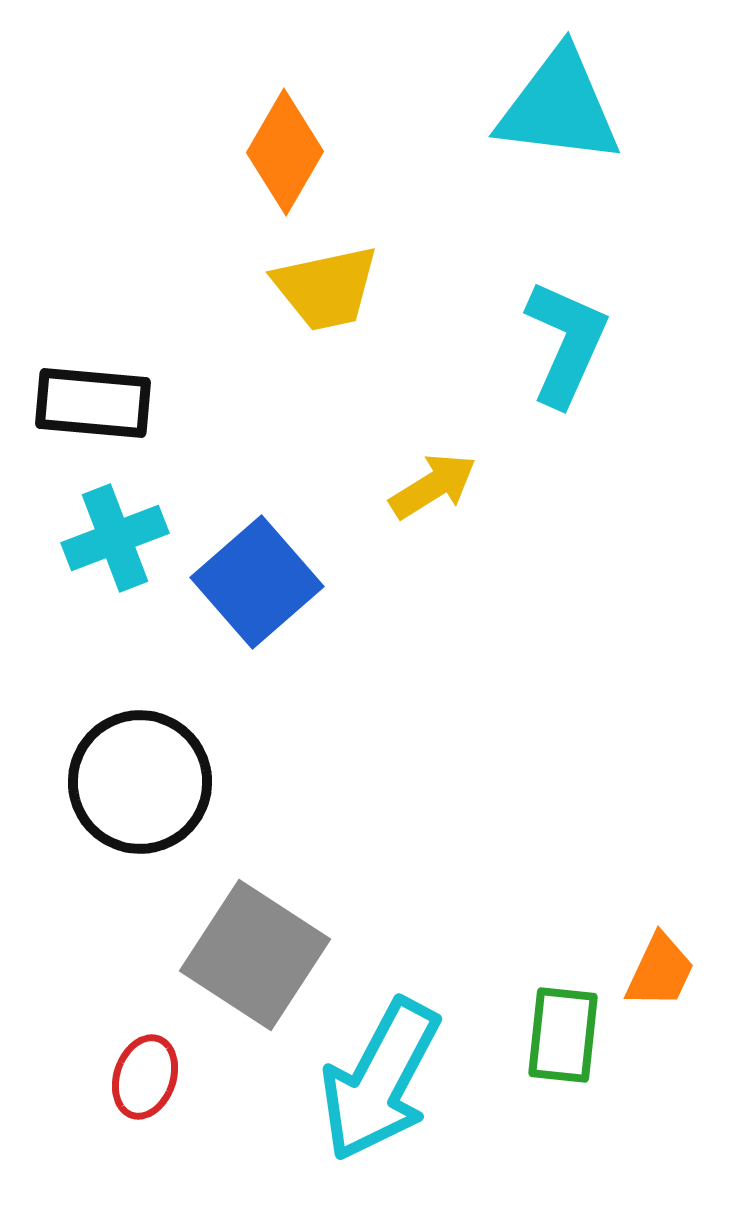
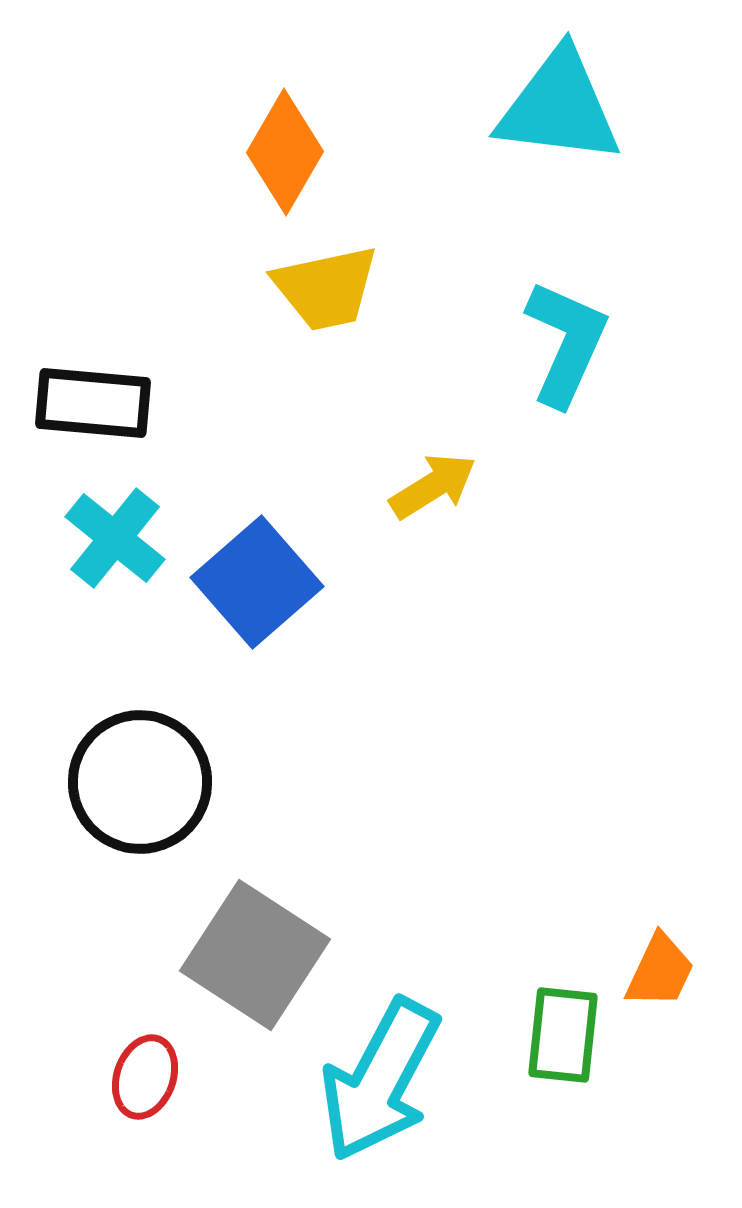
cyan cross: rotated 30 degrees counterclockwise
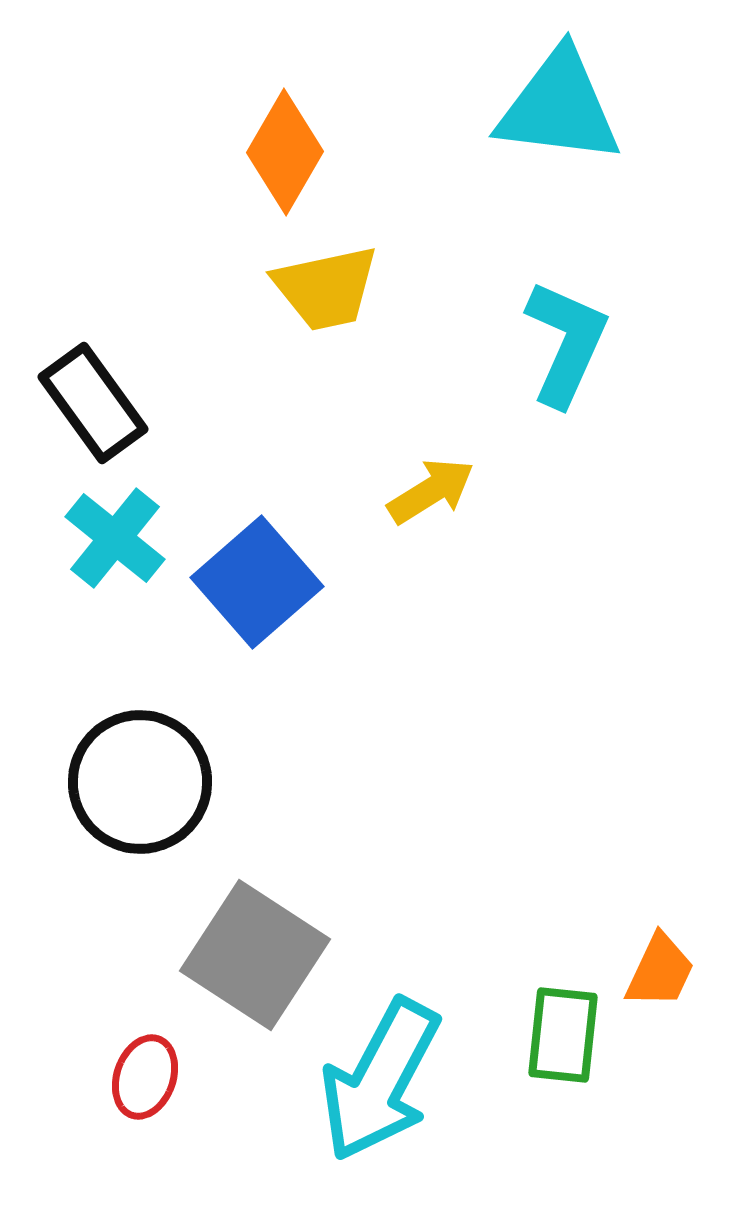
black rectangle: rotated 49 degrees clockwise
yellow arrow: moved 2 px left, 5 px down
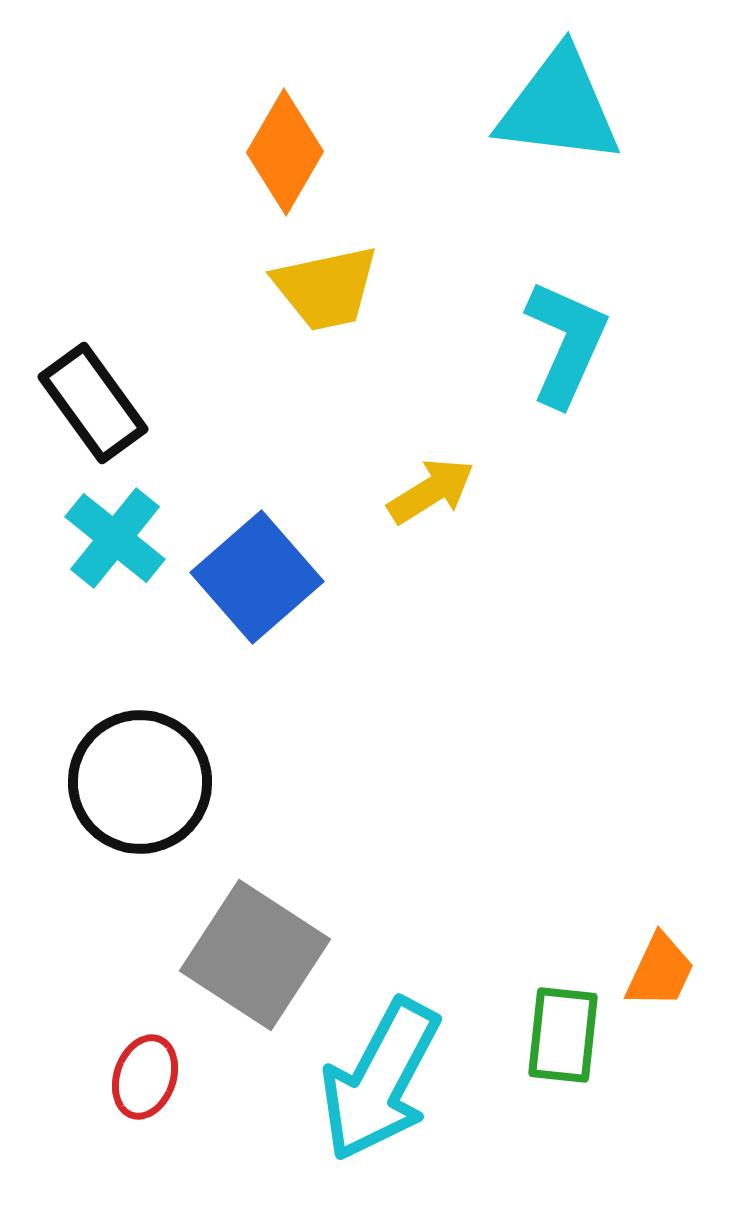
blue square: moved 5 px up
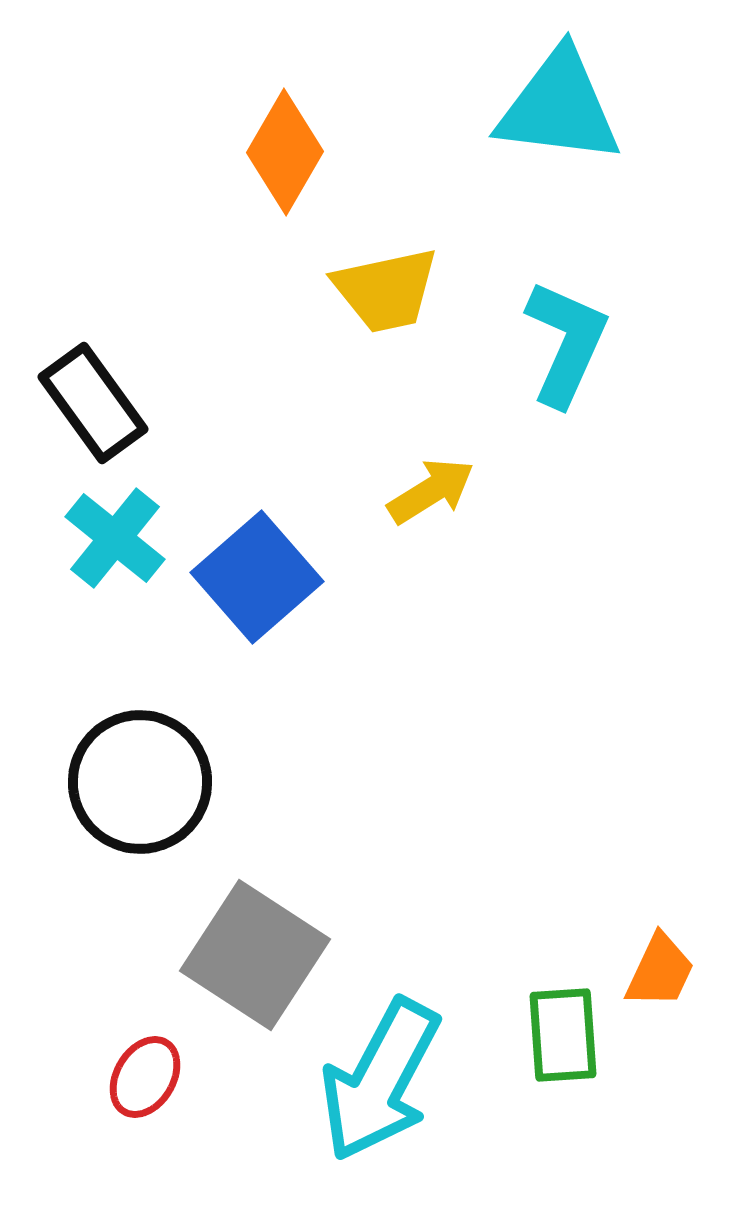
yellow trapezoid: moved 60 px right, 2 px down
green rectangle: rotated 10 degrees counterclockwise
red ellipse: rotated 12 degrees clockwise
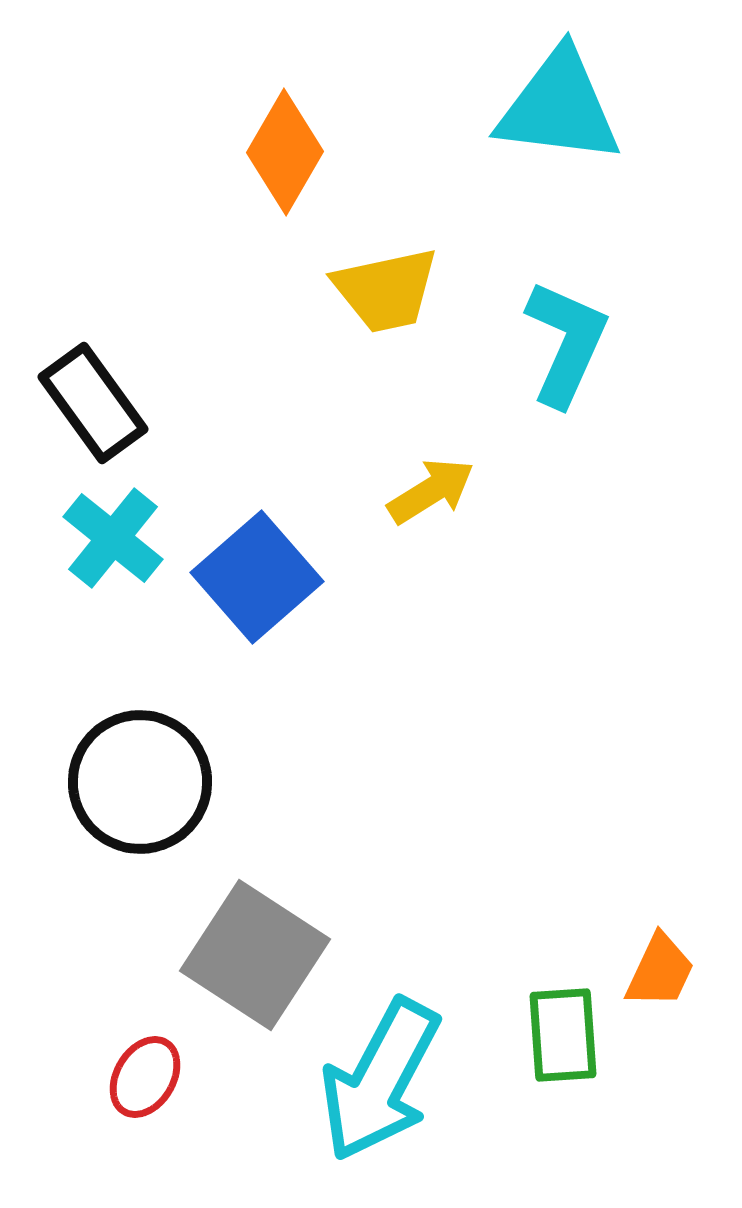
cyan cross: moved 2 px left
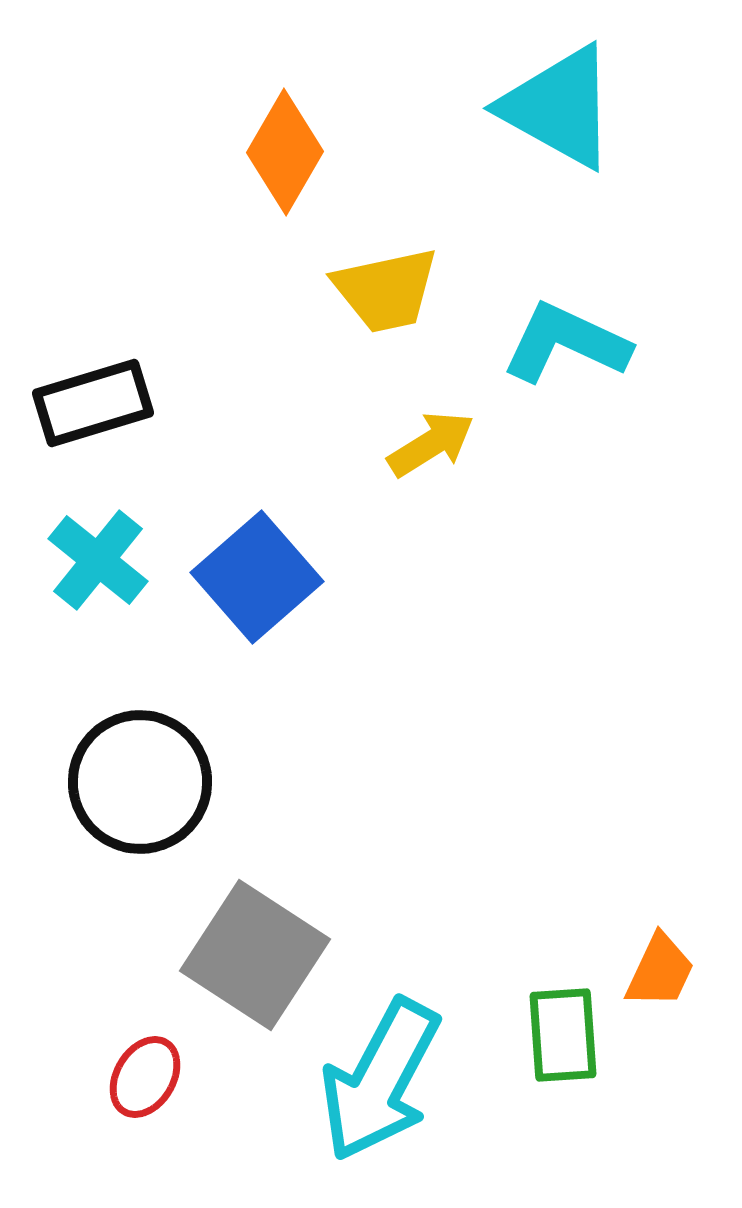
cyan triangle: rotated 22 degrees clockwise
cyan L-shape: rotated 89 degrees counterclockwise
black rectangle: rotated 71 degrees counterclockwise
yellow arrow: moved 47 px up
cyan cross: moved 15 px left, 22 px down
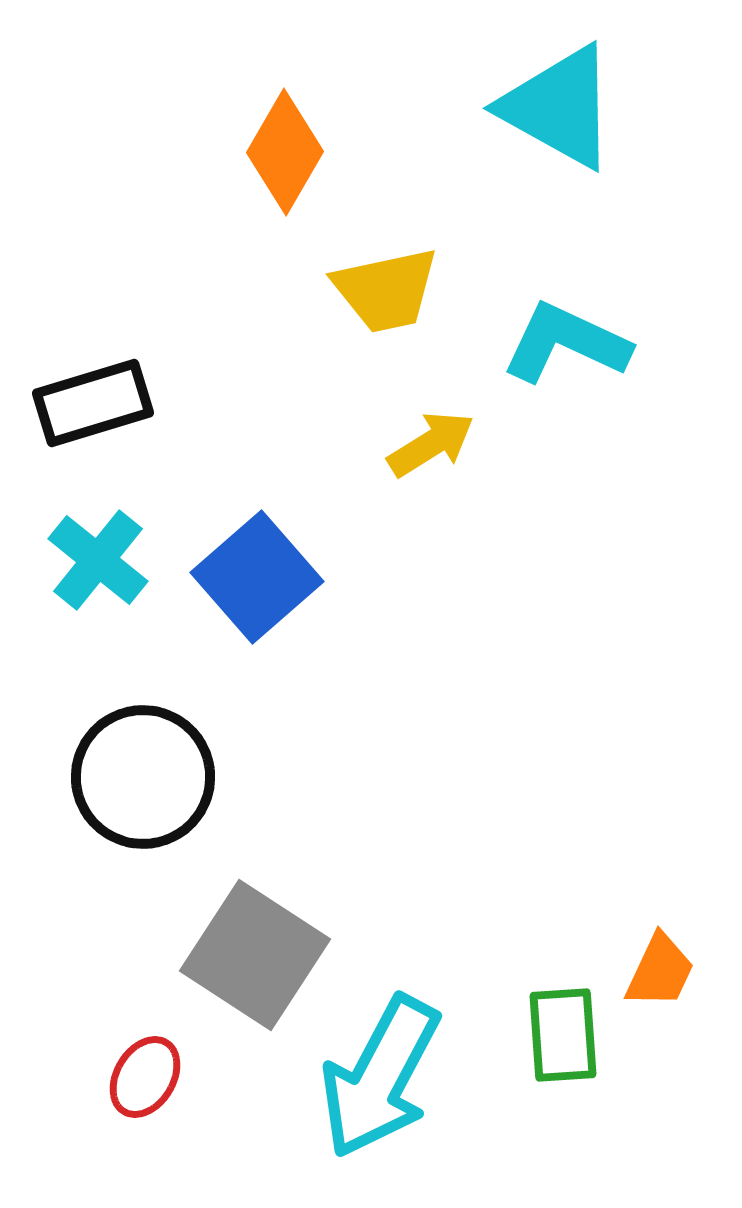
black circle: moved 3 px right, 5 px up
cyan arrow: moved 3 px up
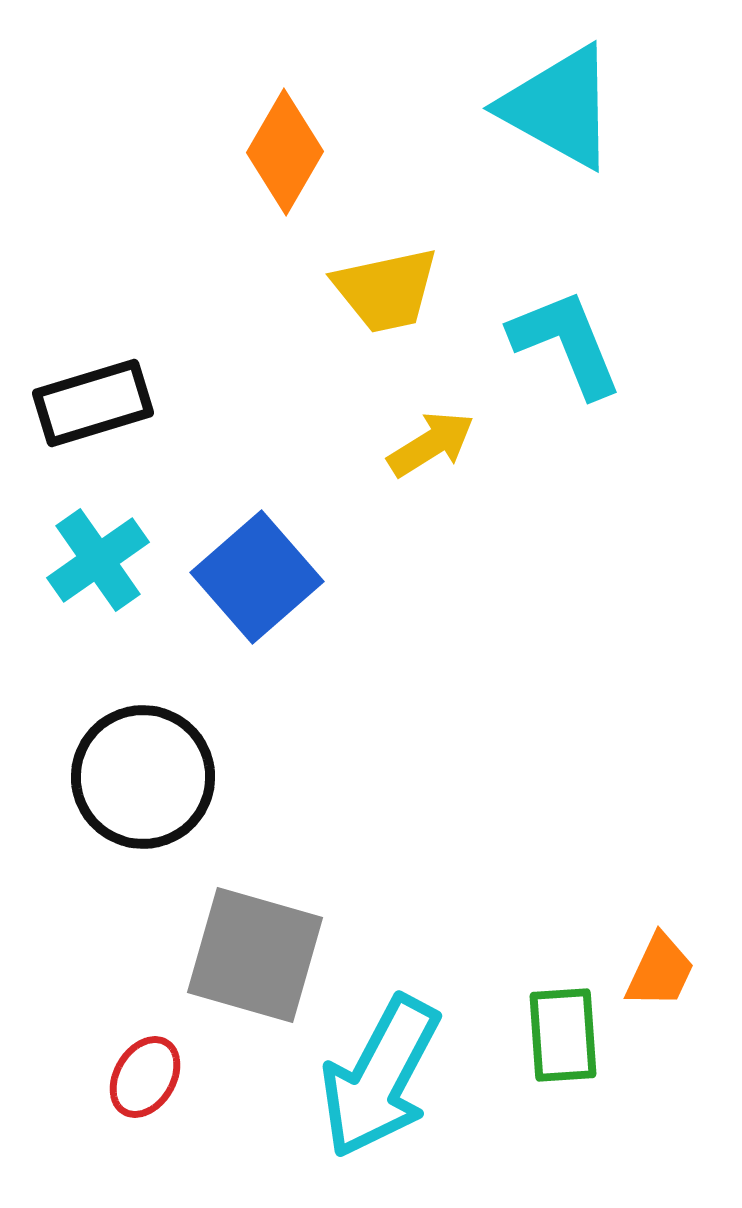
cyan L-shape: rotated 43 degrees clockwise
cyan cross: rotated 16 degrees clockwise
gray square: rotated 17 degrees counterclockwise
